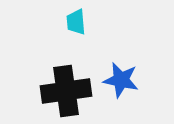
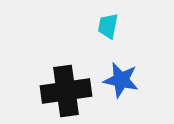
cyan trapezoid: moved 32 px right, 4 px down; rotated 16 degrees clockwise
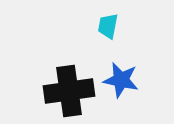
black cross: moved 3 px right
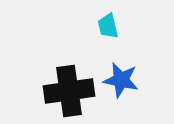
cyan trapezoid: rotated 24 degrees counterclockwise
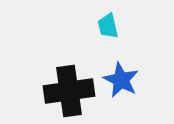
blue star: rotated 15 degrees clockwise
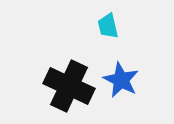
black cross: moved 5 px up; rotated 33 degrees clockwise
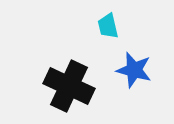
blue star: moved 13 px right, 10 px up; rotated 12 degrees counterclockwise
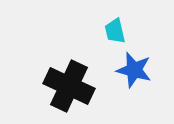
cyan trapezoid: moved 7 px right, 5 px down
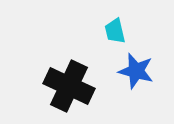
blue star: moved 2 px right, 1 px down
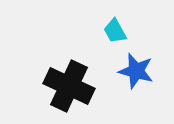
cyan trapezoid: rotated 16 degrees counterclockwise
